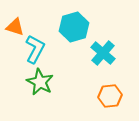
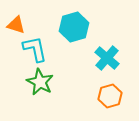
orange triangle: moved 1 px right, 2 px up
cyan L-shape: rotated 40 degrees counterclockwise
cyan cross: moved 4 px right, 5 px down
orange hexagon: rotated 10 degrees counterclockwise
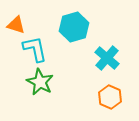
orange hexagon: moved 1 px down; rotated 20 degrees counterclockwise
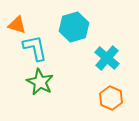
orange triangle: moved 1 px right
cyan L-shape: moved 1 px up
orange hexagon: moved 1 px right, 1 px down
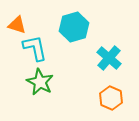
cyan cross: moved 2 px right
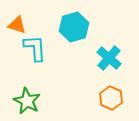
cyan L-shape: rotated 8 degrees clockwise
green star: moved 13 px left, 19 px down
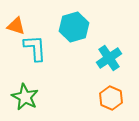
orange triangle: moved 1 px left, 1 px down
cyan cross: rotated 15 degrees clockwise
green star: moved 2 px left, 4 px up
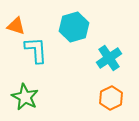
cyan L-shape: moved 1 px right, 2 px down
orange hexagon: rotated 10 degrees clockwise
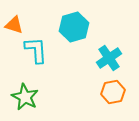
orange triangle: moved 2 px left, 1 px up
orange hexagon: moved 2 px right, 6 px up; rotated 15 degrees clockwise
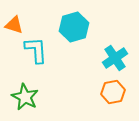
cyan cross: moved 6 px right
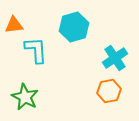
orange triangle: rotated 24 degrees counterclockwise
orange hexagon: moved 4 px left, 1 px up
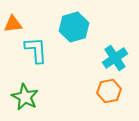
orange triangle: moved 1 px left, 1 px up
